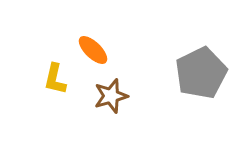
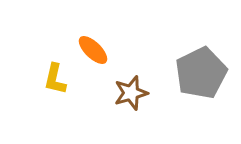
brown star: moved 20 px right, 3 px up
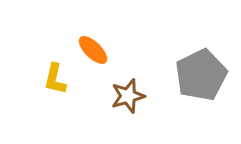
gray pentagon: moved 2 px down
brown star: moved 3 px left, 3 px down
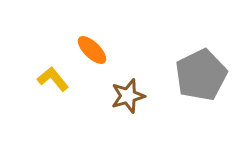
orange ellipse: moved 1 px left
yellow L-shape: moved 2 px left; rotated 128 degrees clockwise
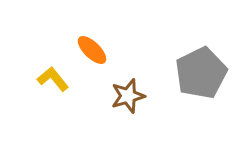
gray pentagon: moved 2 px up
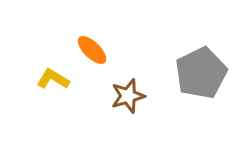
yellow L-shape: rotated 20 degrees counterclockwise
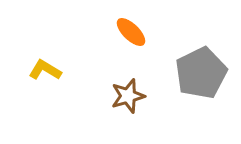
orange ellipse: moved 39 px right, 18 px up
yellow L-shape: moved 8 px left, 9 px up
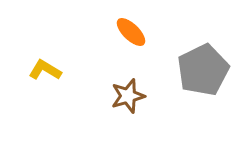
gray pentagon: moved 2 px right, 3 px up
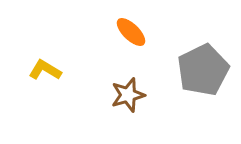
brown star: moved 1 px up
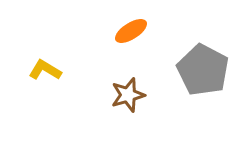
orange ellipse: moved 1 px up; rotated 76 degrees counterclockwise
gray pentagon: rotated 18 degrees counterclockwise
